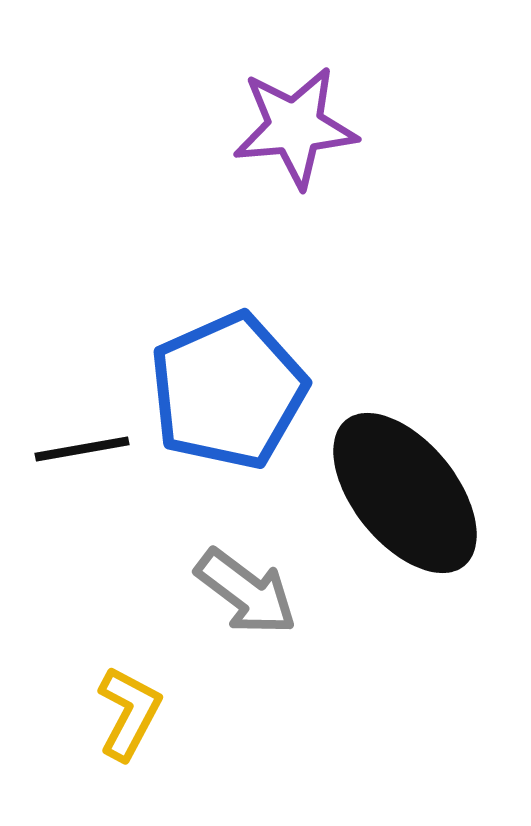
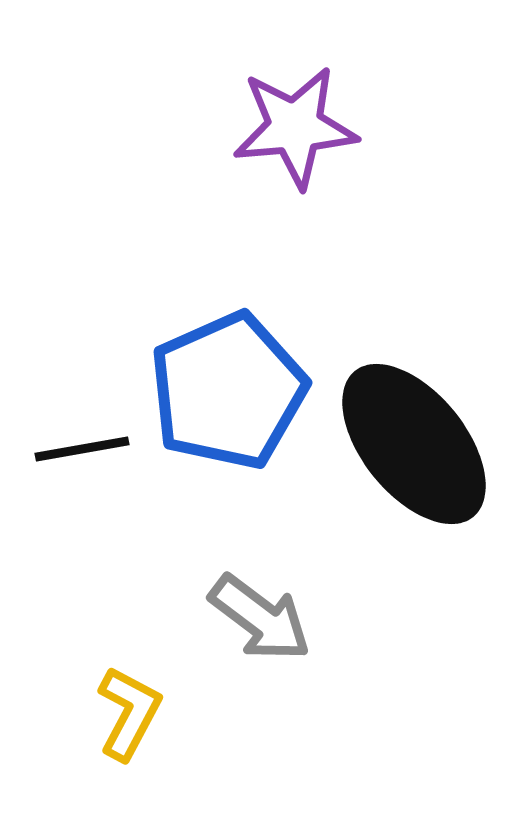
black ellipse: moved 9 px right, 49 px up
gray arrow: moved 14 px right, 26 px down
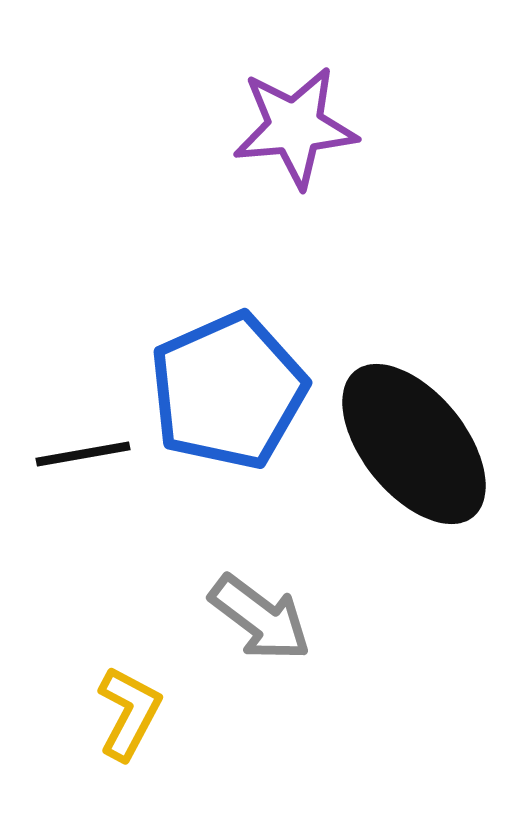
black line: moved 1 px right, 5 px down
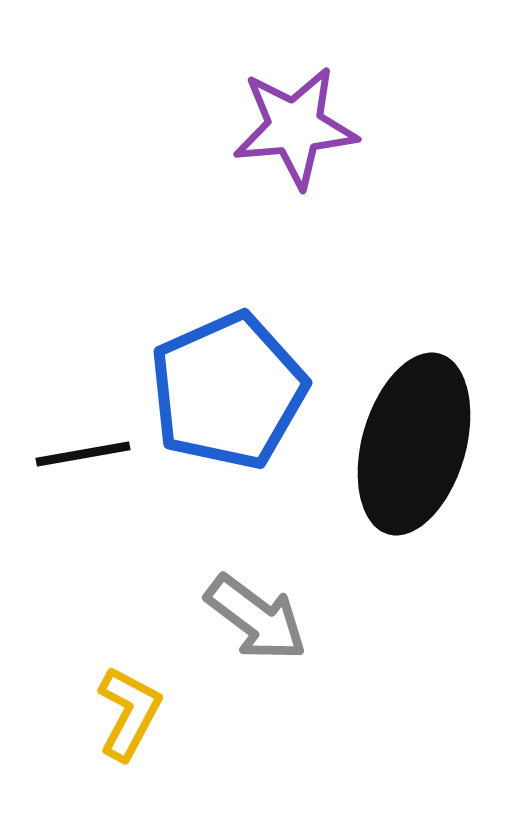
black ellipse: rotated 55 degrees clockwise
gray arrow: moved 4 px left
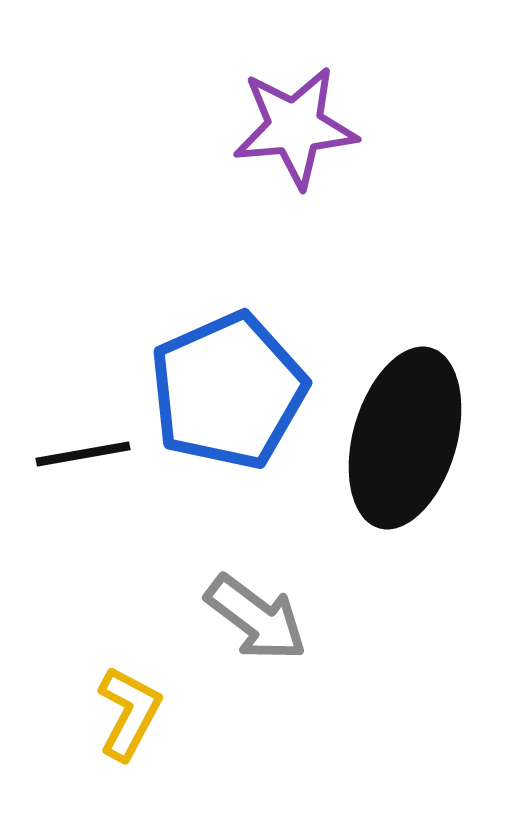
black ellipse: moved 9 px left, 6 px up
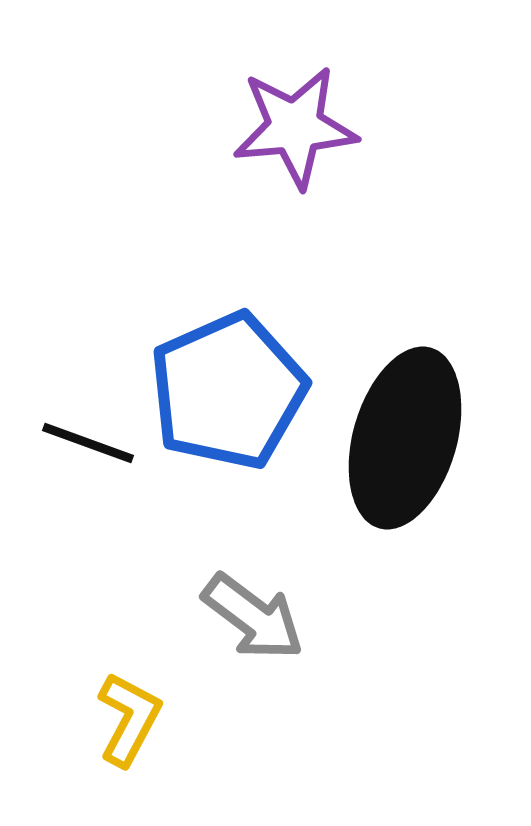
black line: moved 5 px right, 11 px up; rotated 30 degrees clockwise
gray arrow: moved 3 px left, 1 px up
yellow L-shape: moved 6 px down
